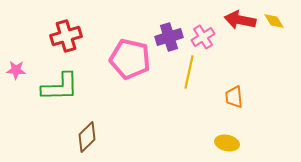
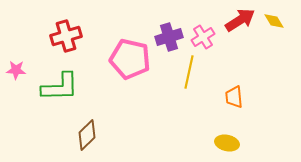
red arrow: rotated 136 degrees clockwise
brown diamond: moved 2 px up
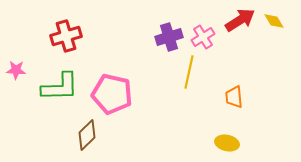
pink pentagon: moved 18 px left, 35 px down
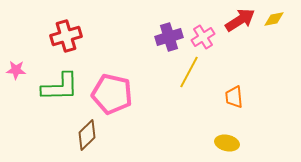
yellow diamond: moved 2 px up; rotated 70 degrees counterclockwise
yellow line: rotated 16 degrees clockwise
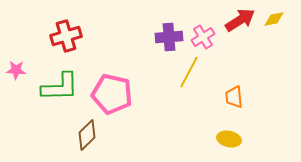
purple cross: rotated 12 degrees clockwise
yellow ellipse: moved 2 px right, 4 px up
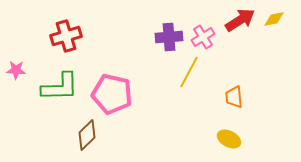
yellow ellipse: rotated 15 degrees clockwise
